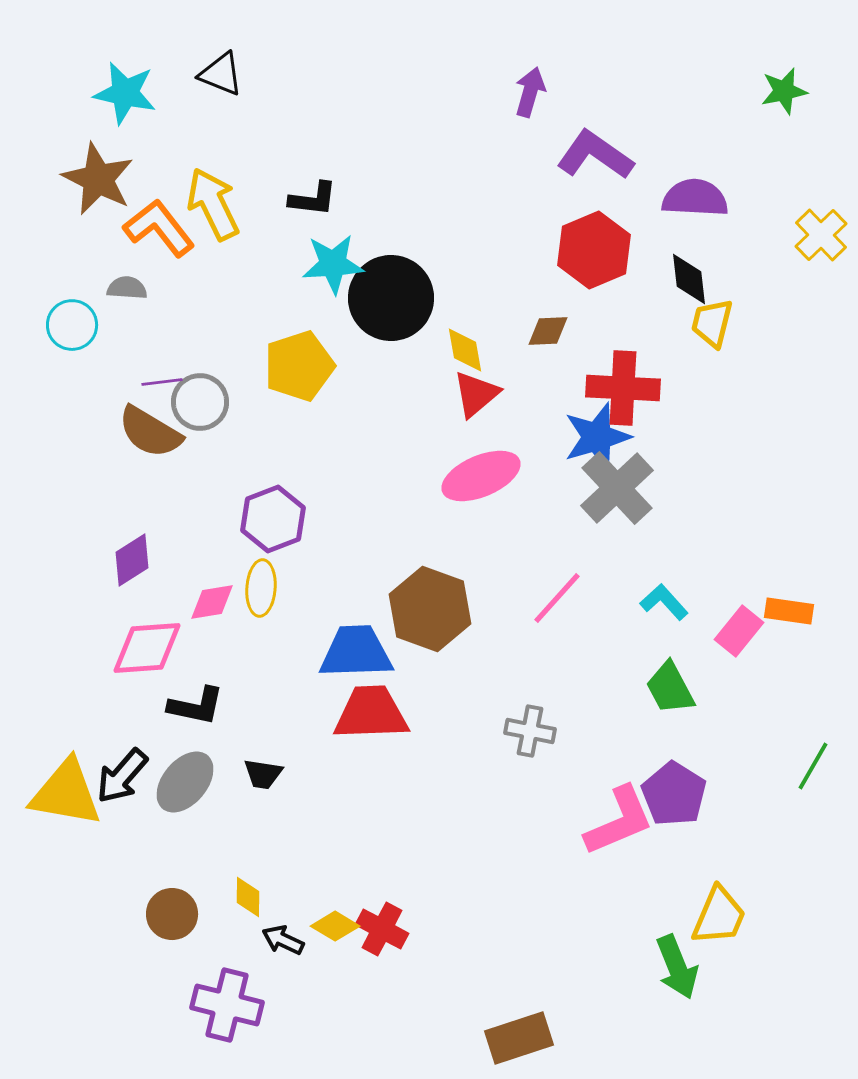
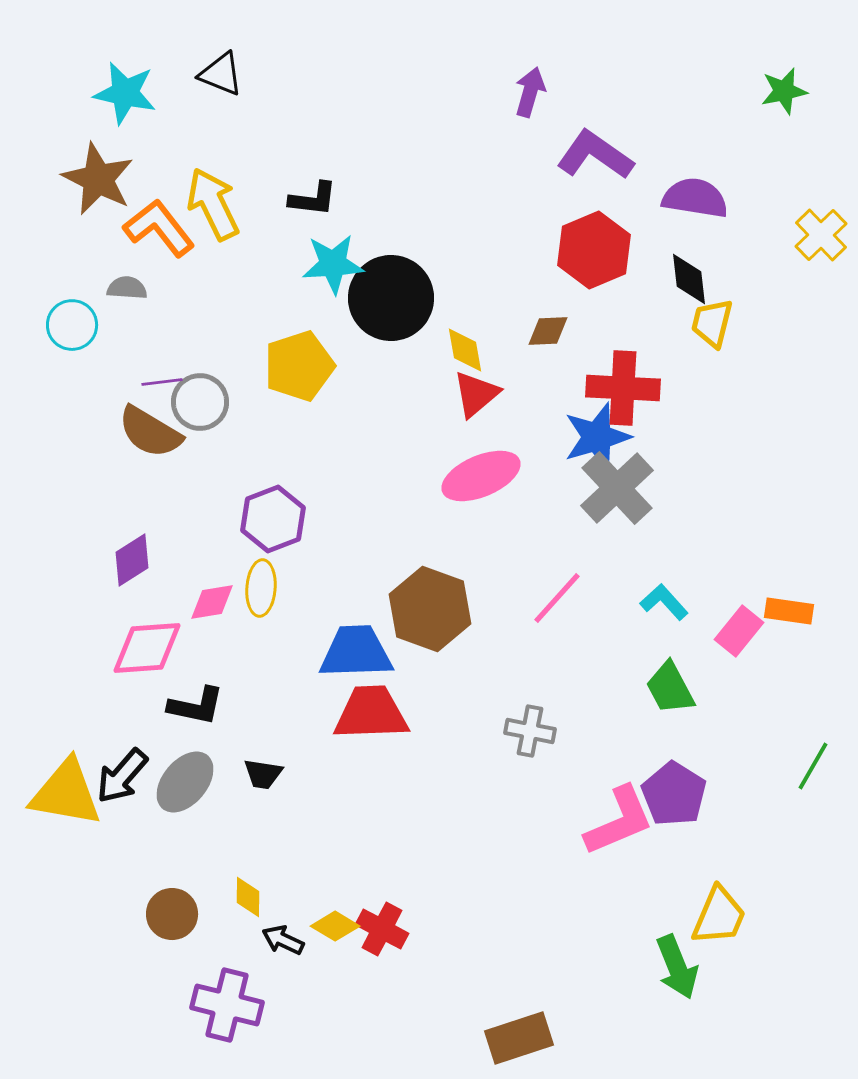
purple semicircle at (695, 198): rotated 6 degrees clockwise
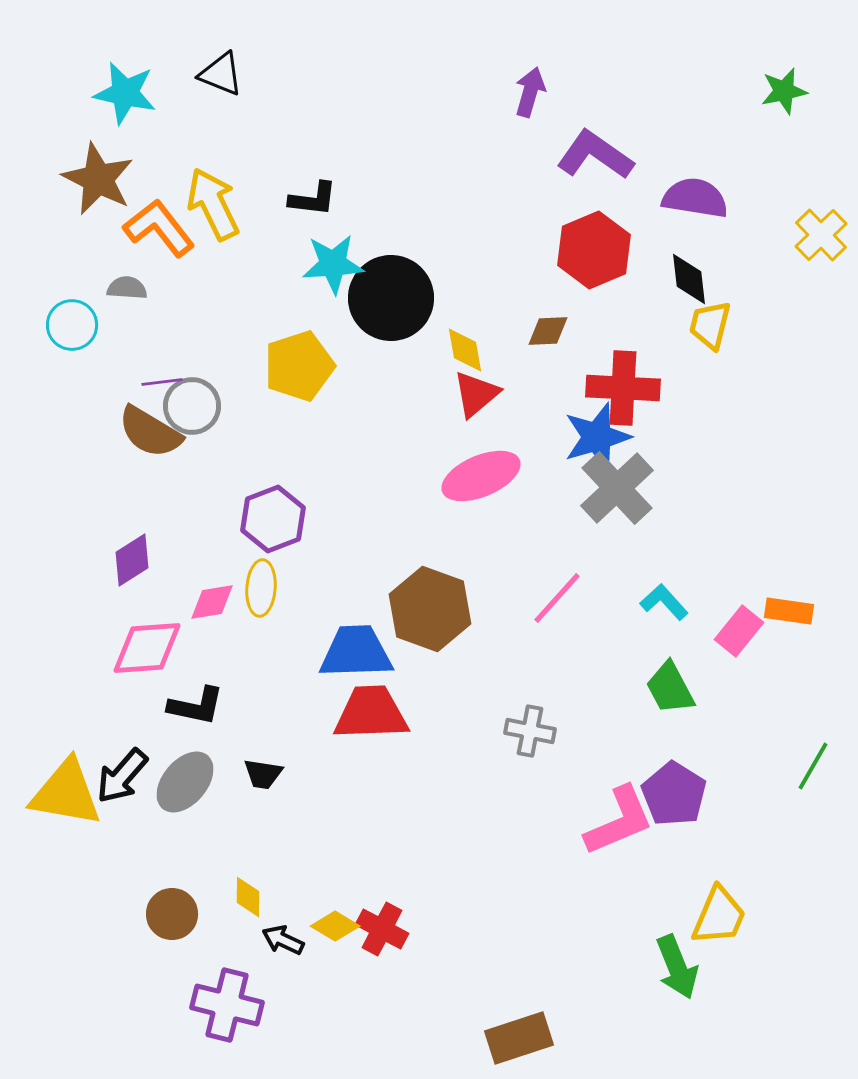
yellow trapezoid at (712, 323): moved 2 px left, 2 px down
gray circle at (200, 402): moved 8 px left, 4 px down
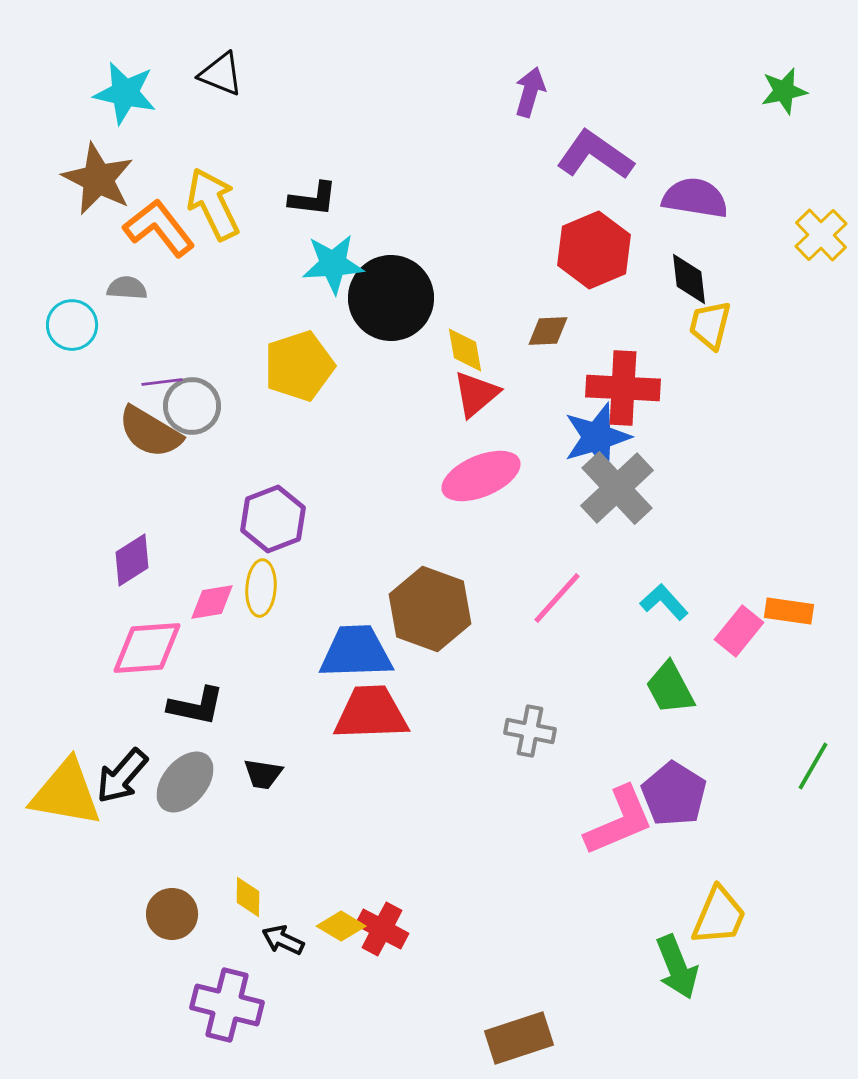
yellow diamond at (335, 926): moved 6 px right
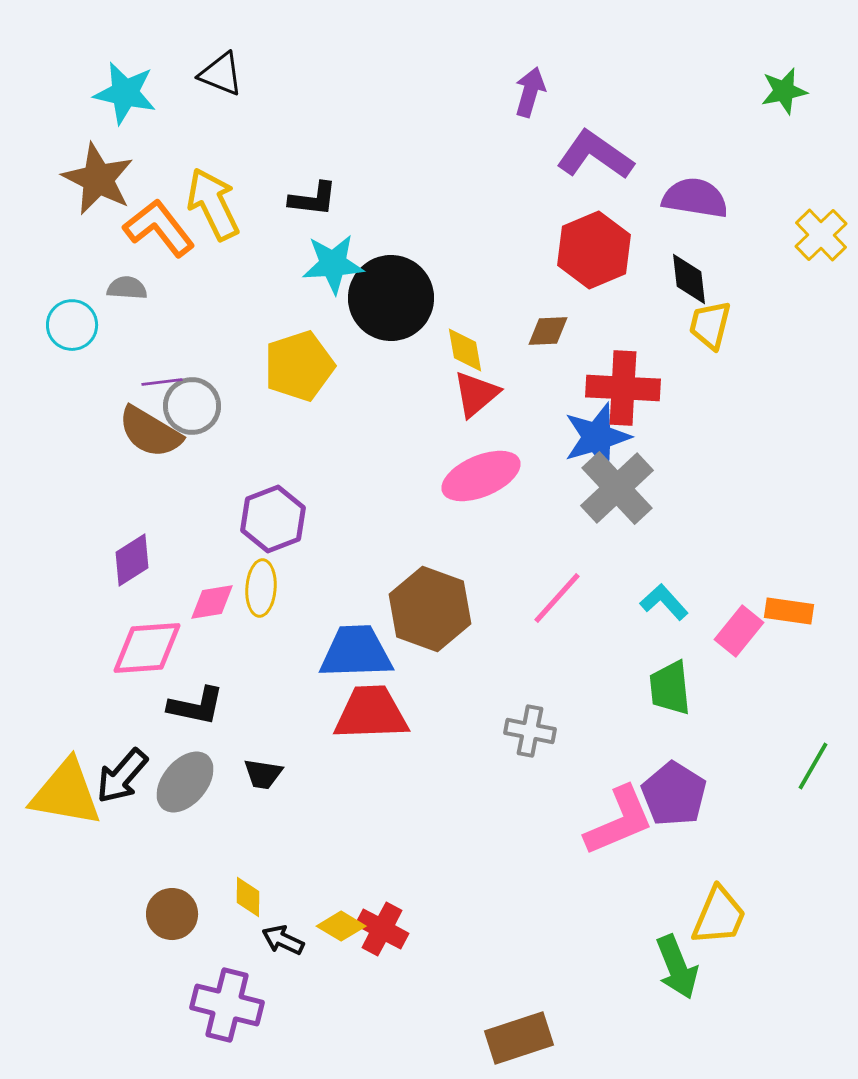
green trapezoid at (670, 688): rotated 22 degrees clockwise
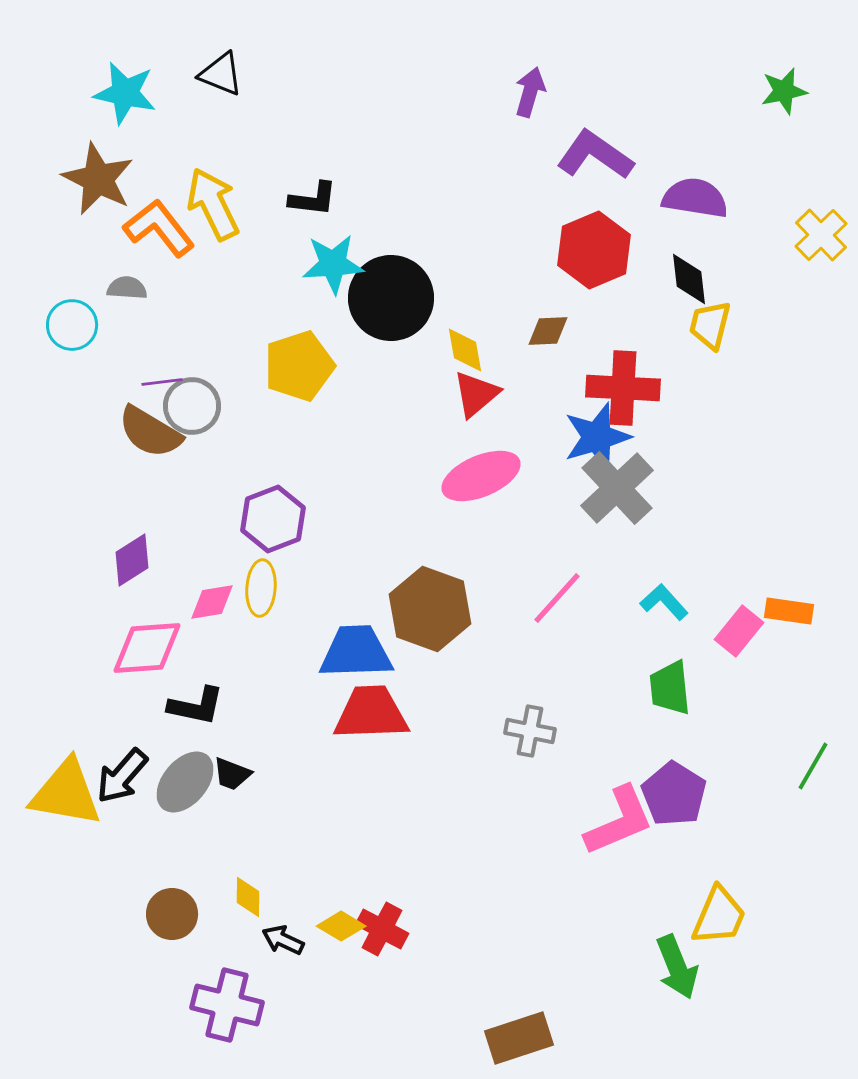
black trapezoid at (263, 774): moved 31 px left; rotated 12 degrees clockwise
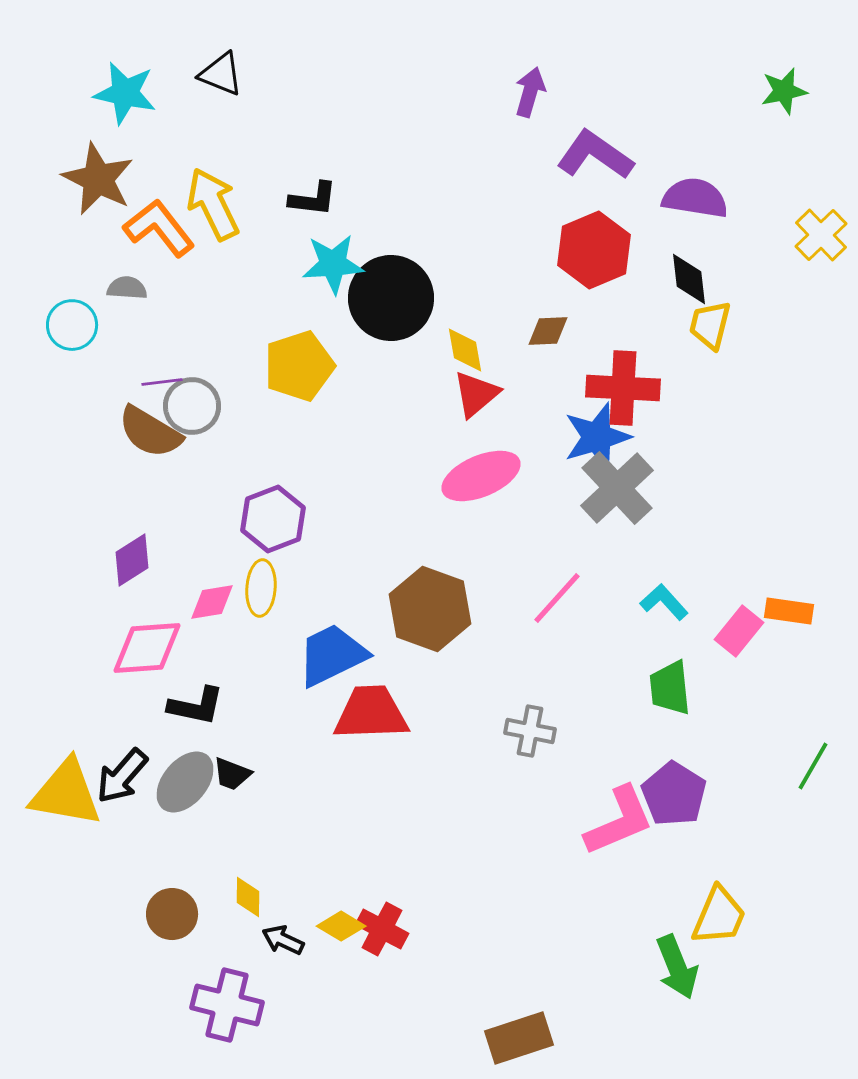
blue trapezoid at (356, 652): moved 24 px left, 3 px down; rotated 24 degrees counterclockwise
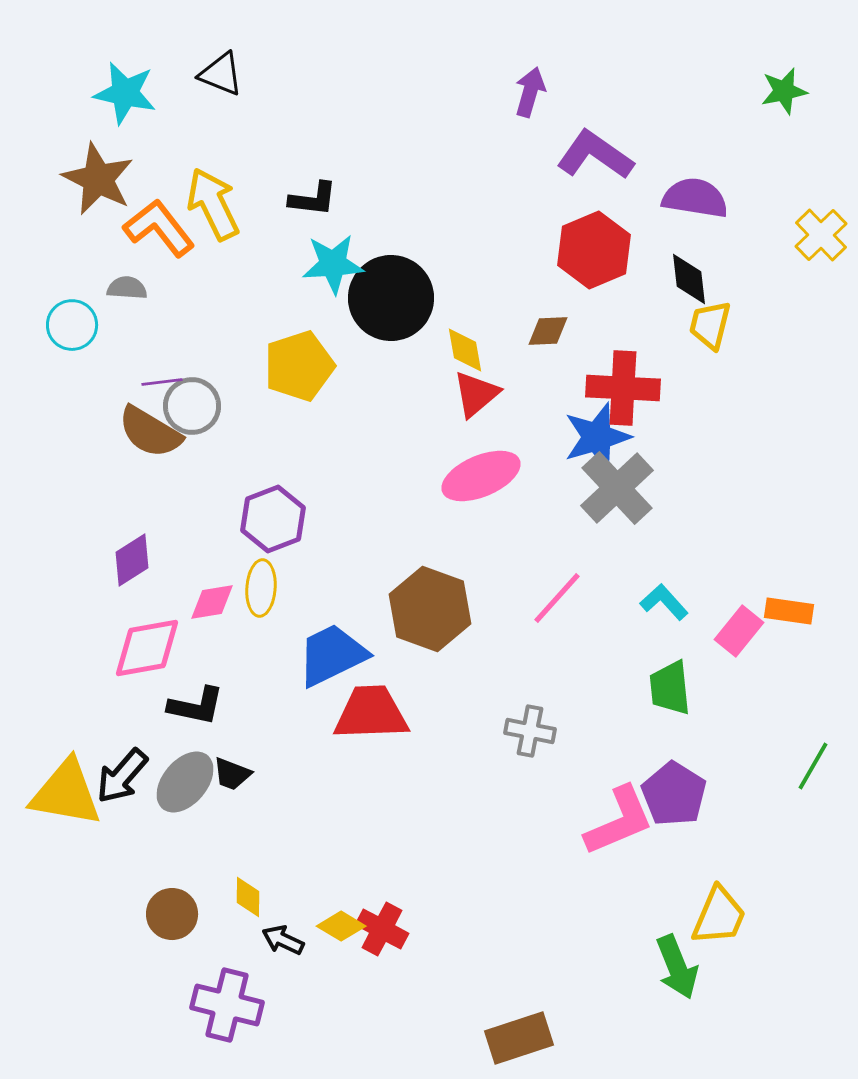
pink diamond at (147, 648): rotated 6 degrees counterclockwise
